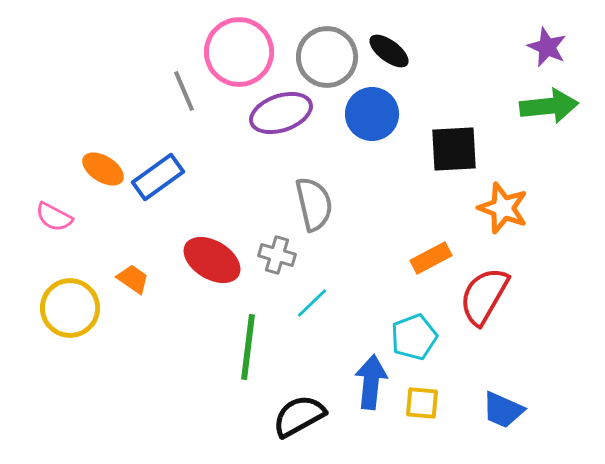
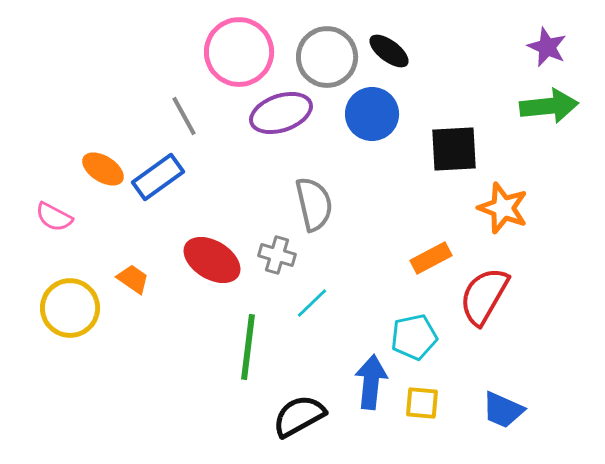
gray line: moved 25 px down; rotated 6 degrees counterclockwise
cyan pentagon: rotated 9 degrees clockwise
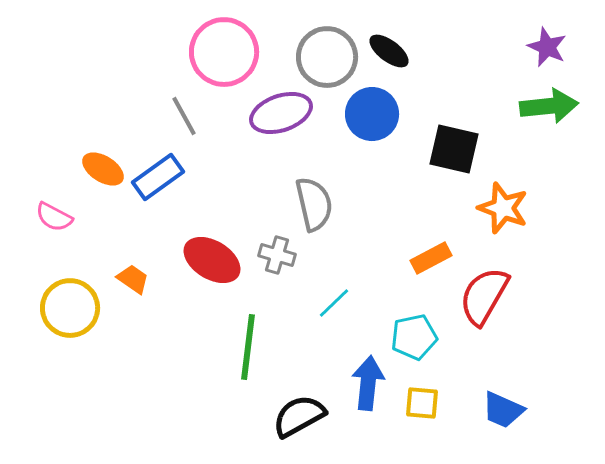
pink circle: moved 15 px left
black square: rotated 16 degrees clockwise
cyan line: moved 22 px right
blue arrow: moved 3 px left, 1 px down
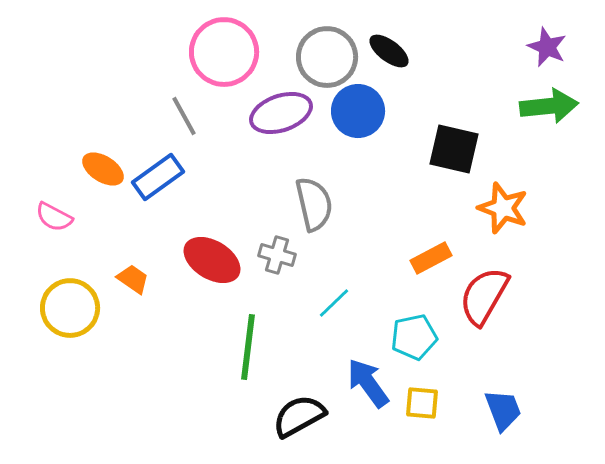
blue circle: moved 14 px left, 3 px up
blue arrow: rotated 42 degrees counterclockwise
blue trapezoid: rotated 135 degrees counterclockwise
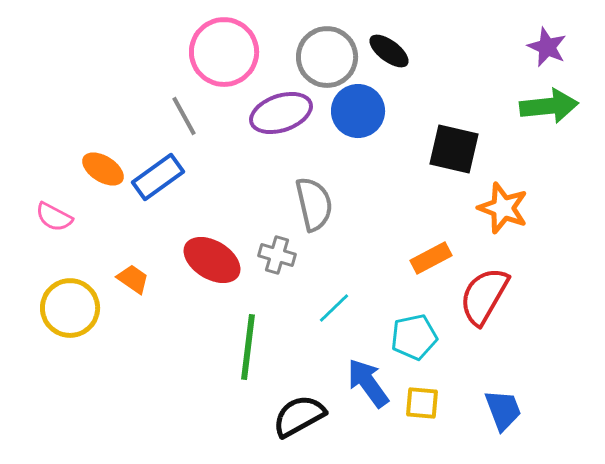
cyan line: moved 5 px down
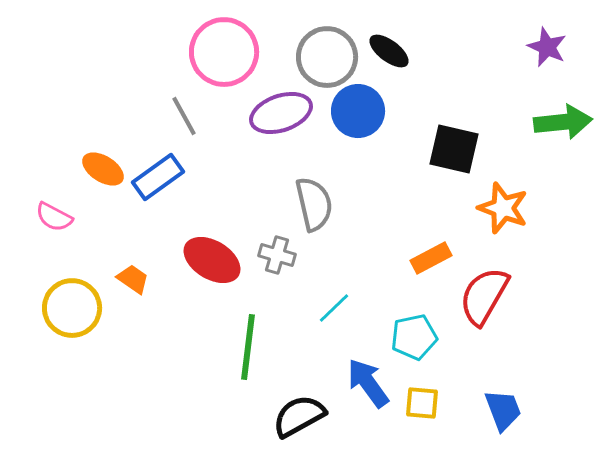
green arrow: moved 14 px right, 16 px down
yellow circle: moved 2 px right
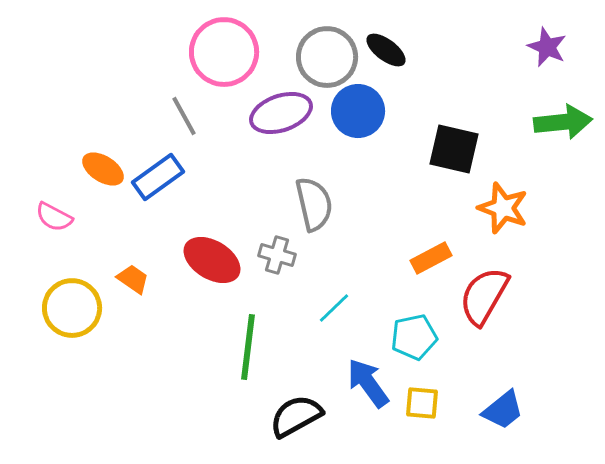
black ellipse: moved 3 px left, 1 px up
blue trapezoid: rotated 72 degrees clockwise
black semicircle: moved 3 px left
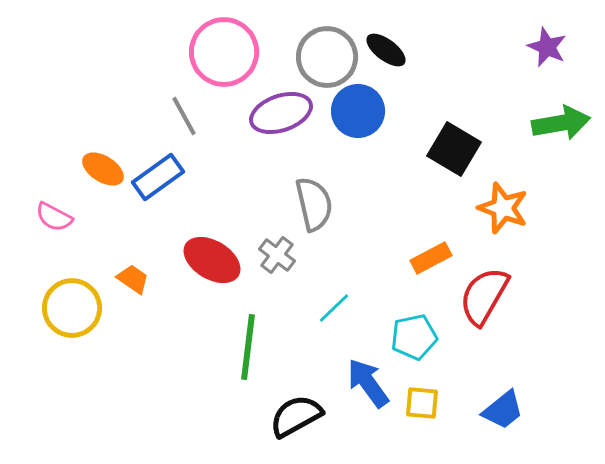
green arrow: moved 2 px left, 1 px down; rotated 4 degrees counterclockwise
black square: rotated 18 degrees clockwise
gray cross: rotated 21 degrees clockwise
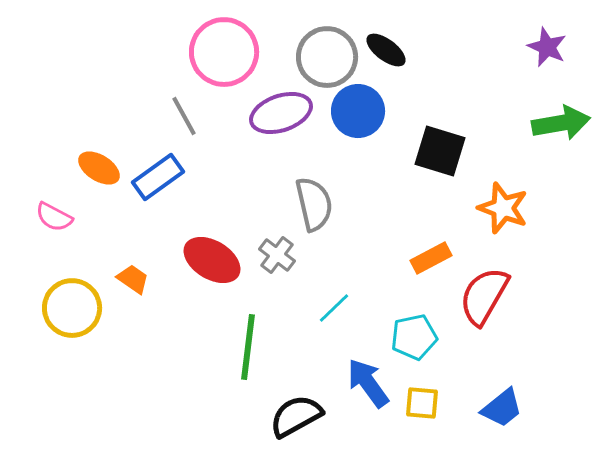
black square: moved 14 px left, 2 px down; rotated 14 degrees counterclockwise
orange ellipse: moved 4 px left, 1 px up
blue trapezoid: moved 1 px left, 2 px up
